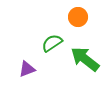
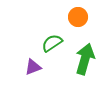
green arrow: rotated 68 degrees clockwise
purple triangle: moved 6 px right, 2 px up
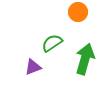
orange circle: moved 5 px up
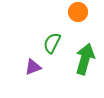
green semicircle: rotated 30 degrees counterclockwise
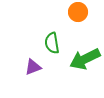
green semicircle: rotated 35 degrees counterclockwise
green arrow: rotated 132 degrees counterclockwise
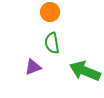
orange circle: moved 28 px left
green arrow: moved 12 px down; rotated 48 degrees clockwise
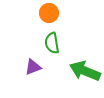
orange circle: moved 1 px left, 1 px down
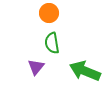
purple triangle: moved 3 px right; rotated 30 degrees counterclockwise
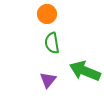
orange circle: moved 2 px left, 1 px down
purple triangle: moved 12 px right, 13 px down
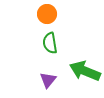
green semicircle: moved 2 px left
